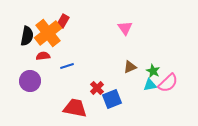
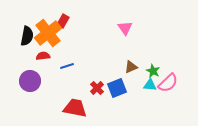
brown triangle: moved 1 px right
cyan triangle: rotated 16 degrees clockwise
blue square: moved 5 px right, 11 px up
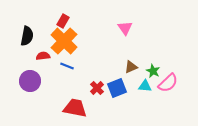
orange cross: moved 16 px right, 8 px down; rotated 8 degrees counterclockwise
blue line: rotated 40 degrees clockwise
cyan triangle: moved 5 px left, 1 px down
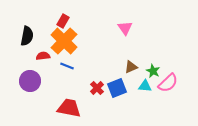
red trapezoid: moved 6 px left
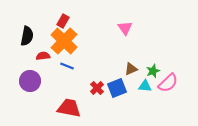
brown triangle: moved 2 px down
green star: rotated 24 degrees clockwise
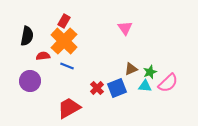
red rectangle: moved 1 px right
green star: moved 3 px left, 1 px down
red trapezoid: rotated 40 degrees counterclockwise
